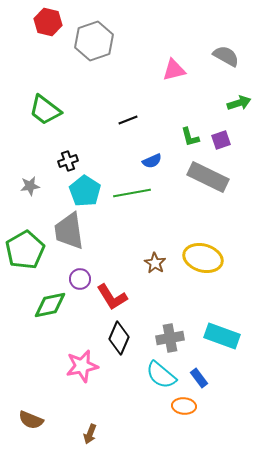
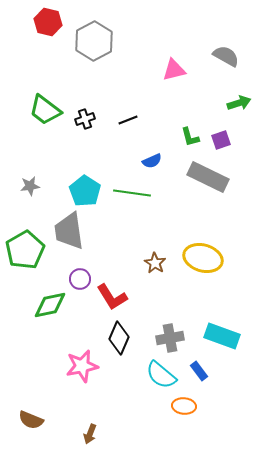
gray hexagon: rotated 9 degrees counterclockwise
black cross: moved 17 px right, 42 px up
green line: rotated 18 degrees clockwise
blue rectangle: moved 7 px up
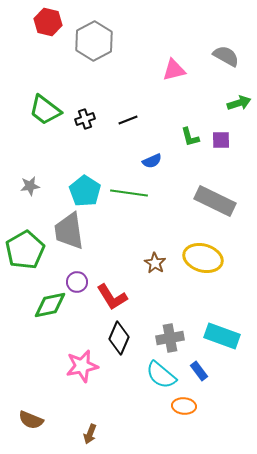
purple square: rotated 18 degrees clockwise
gray rectangle: moved 7 px right, 24 px down
green line: moved 3 px left
purple circle: moved 3 px left, 3 px down
